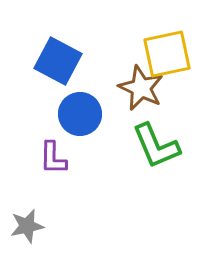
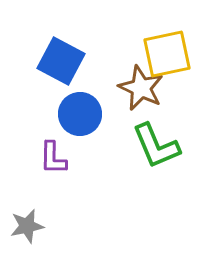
blue square: moved 3 px right
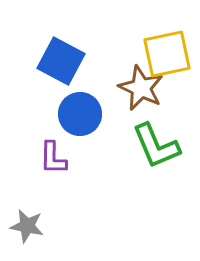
gray star: rotated 24 degrees clockwise
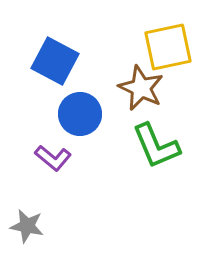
yellow square: moved 1 px right, 7 px up
blue square: moved 6 px left
purple L-shape: rotated 51 degrees counterclockwise
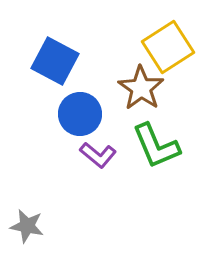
yellow square: rotated 21 degrees counterclockwise
brown star: rotated 9 degrees clockwise
purple L-shape: moved 45 px right, 3 px up
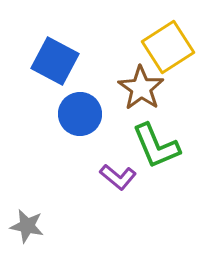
purple L-shape: moved 20 px right, 22 px down
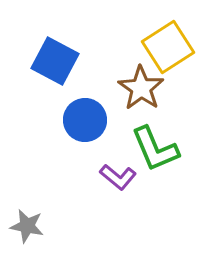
blue circle: moved 5 px right, 6 px down
green L-shape: moved 1 px left, 3 px down
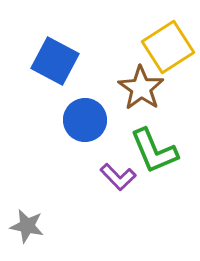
green L-shape: moved 1 px left, 2 px down
purple L-shape: rotated 6 degrees clockwise
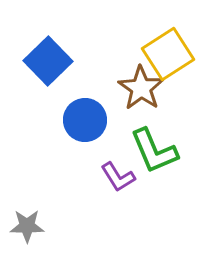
yellow square: moved 7 px down
blue square: moved 7 px left; rotated 18 degrees clockwise
purple L-shape: rotated 12 degrees clockwise
gray star: rotated 12 degrees counterclockwise
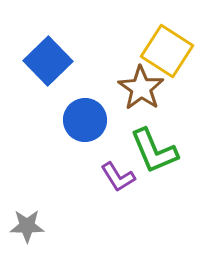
yellow square: moved 1 px left, 3 px up; rotated 24 degrees counterclockwise
